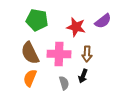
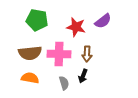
brown semicircle: rotated 70 degrees counterclockwise
orange semicircle: rotated 78 degrees clockwise
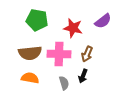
red star: moved 3 px left, 1 px down
brown arrow: rotated 21 degrees clockwise
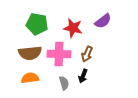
green pentagon: moved 4 px down
orange semicircle: rotated 18 degrees counterclockwise
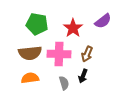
red star: rotated 24 degrees clockwise
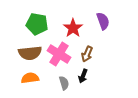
purple semicircle: rotated 72 degrees counterclockwise
pink cross: rotated 30 degrees clockwise
